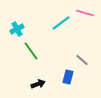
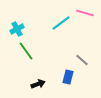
green line: moved 5 px left
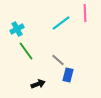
pink line: rotated 72 degrees clockwise
gray line: moved 24 px left
blue rectangle: moved 2 px up
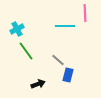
cyan line: moved 4 px right, 3 px down; rotated 36 degrees clockwise
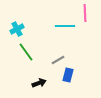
green line: moved 1 px down
gray line: rotated 72 degrees counterclockwise
black arrow: moved 1 px right, 1 px up
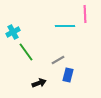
pink line: moved 1 px down
cyan cross: moved 4 px left, 3 px down
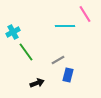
pink line: rotated 30 degrees counterclockwise
black arrow: moved 2 px left
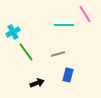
cyan line: moved 1 px left, 1 px up
gray line: moved 6 px up; rotated 16 degrees clockwise
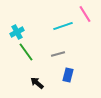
cyan line: moved 1 px left, 1 px down; rotated 18 degrees counterclockwise
cyan cross: moved 4 px right
black arrow: rotated 120 degrees counterclockwise
